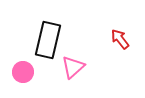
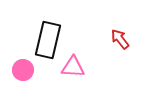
pink triangle: rotated 45 degrees clockwise
pink circle: moved 2 px up
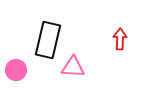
red arrow: rotated 40 degrees clockwise
pink circle: moved 7 px left
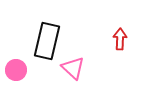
black rectangle: moved 1 px left, 1 px down
pink triangle: moved 1 px down; rotated 40 degrees clockwise
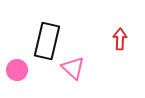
pink circle: moved 1 px right
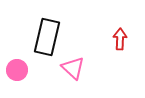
black rectangle: moved 4 px up
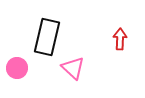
pink circle: moved 2 px up
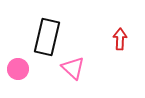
pink circle: moved 1 px right, 1 px down
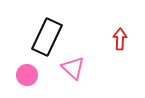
black rectangle: rotated 12 degrees clockwise
pink circle: moved 9 px right, 6 px down
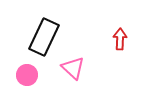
black rectangle: moved 3 px left
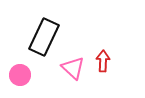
red arrow: moved 17 px left, 22 px down
pink circle: moved 7 px left
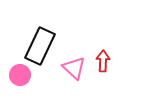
black rectangle: moved 4 px left, 9 px down
pink triangle: moved 1 px right
